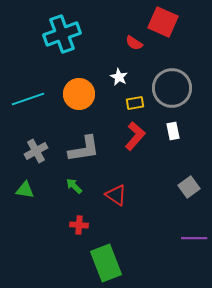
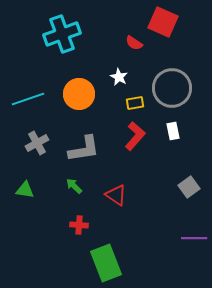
gray cross: moved 1 px right, 8 px up
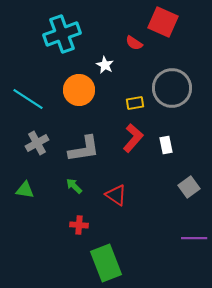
white star: moved 14 px left, 12 px up
orange circle: moved 4 px up
cyan line: rotated 52 degrees clockwise
white rectangle: moved 7 px left, 14 px down
red L-shape: moved 2 px left, 2 px down
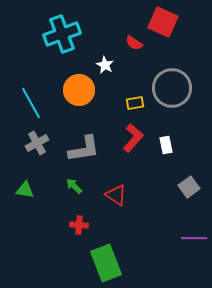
cyan line: moved 3 px right, 4 px down; rotated 28 degrees clockwise
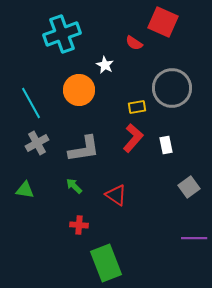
yellow rectangle: moved 2 px right, 4 px down
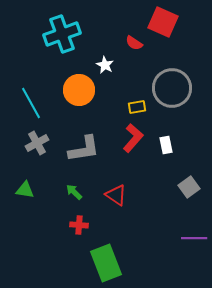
green arrow: moved 6 px down
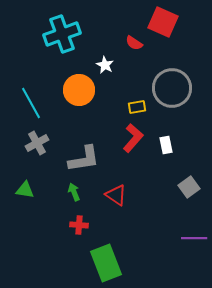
gray L-shape: moved 10 px down
green arrow: rotated 24 degrees clockwise
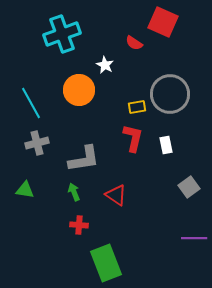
gray circle: moved 2 px left, 6 px down
red L-shape: rotated 28 degrees counterclockwise
gray cross: rotated 15 degrees clockwise
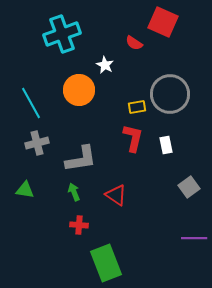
gray L-shape: moved 3 px left
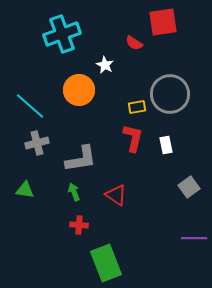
red square: rotated 32 degrees counterclockwise
cyan line: moved 1 px left, 3 px down; rotated 20 degrees counterclockwise
